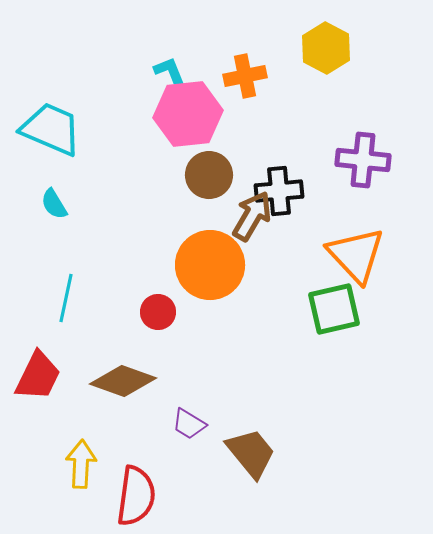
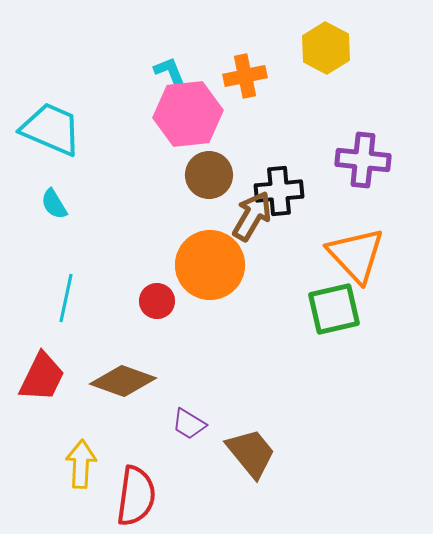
red circle: moved 1 px left, 11 px up
red trapezoid: moved 4 px right, 1 px down
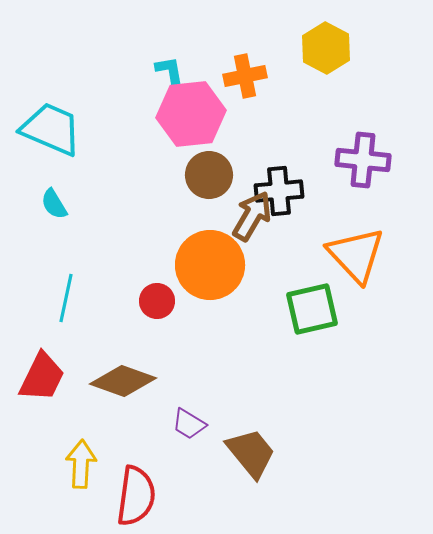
cyan L-shape: rotated 12 degrees clockwise
pink hexagon: moved 3 px right
green square: moved 22 px left
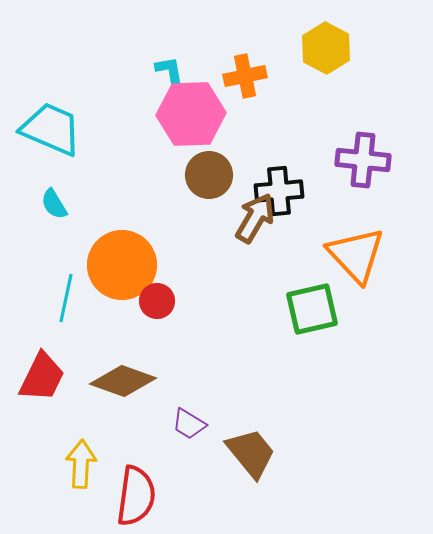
pink hexagon: rotated 4 degrees clockwise
brown arrow: moved 3 px right, 2 px down
orange circle: moved 88 px left
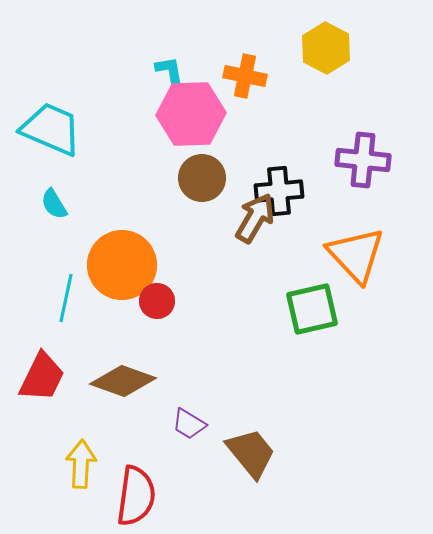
orange cross: rotated 24 degrees clockwise
brown circle: moved 7 px left, 3 px down
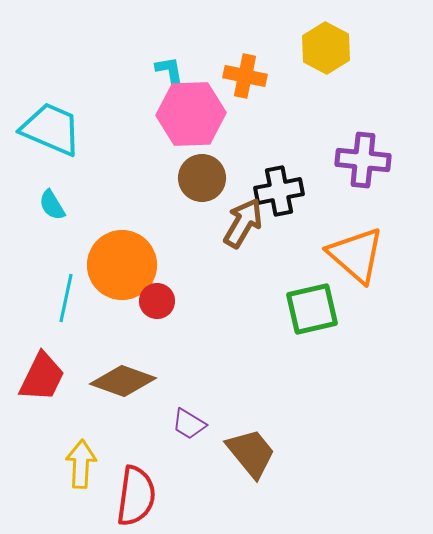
black cross: rotated 6 degrees counterclockwise
cyan semicircle: moved 2 px left, 1 px down
brown arrow: moved 12 px left, 5 px down
orange triangle: rotated 6 degrees counterclockwise
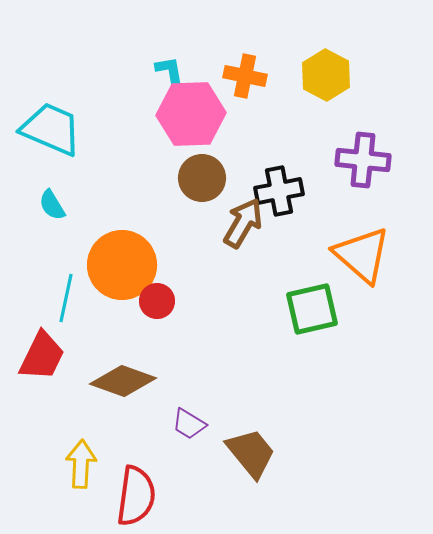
yellow hexagon: moved 27 px down
orange triangle: moved 6 px right
red trapezoid: moved 21 px up
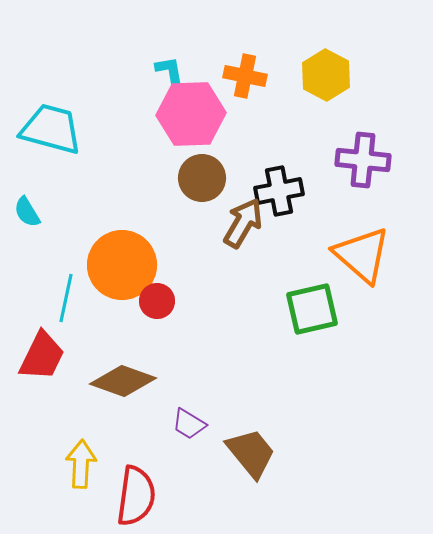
cyan trapezoid: rotated 8 degrees counterclockwise
cyan semicircle: moved 25 px left, 7 px down
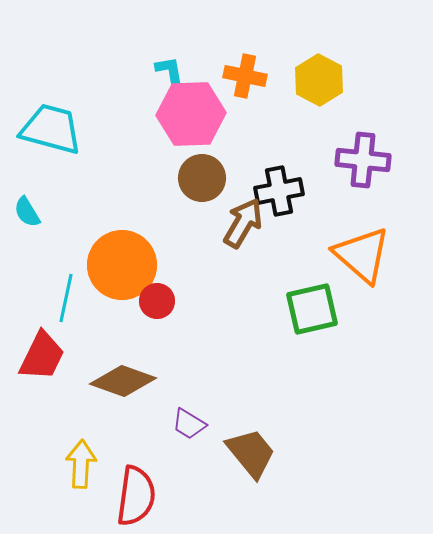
yellow hexagon: moved 7 px left, 5 px down
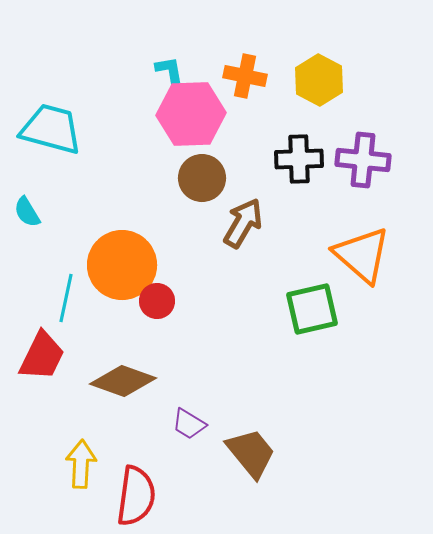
black cross: moved 20 px right, 32 px up; rotated 9 degrees clockwise
